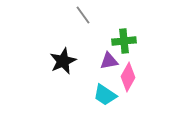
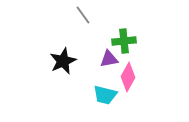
purple triangle: moved 2 px up
cyan trapezoid: rotated 20 degrees counterclockwise
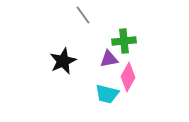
cyan trapezoid: moved 2 px right, 1 px up
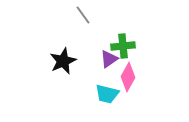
green cross: moved 1 px left, 5 px down
purple triangle: rotated 24 degrees counterclockwise
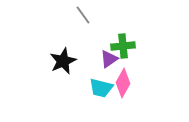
pink diamond: moved 5 px left, 6 px down
cyan trapezoid: moved 6 px left, 6 px up
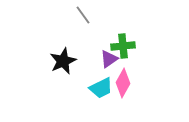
cyan trapezoid: rotated 40 degrees counterclockwise
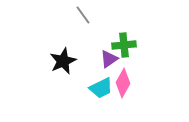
green cross: moved 1 px right, 1 px up
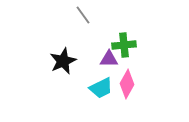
purple triangle: rotated 36 degrees clockwise
pink diamond: moved 4 px right, 1 px down
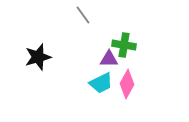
green cross: rotated 15 degrees clockwise
black star: moved 25 px left, 4 px up; rotated 8 degrees clockwise
cyan trapezoid: moved 5 px up
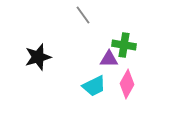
cyan trapezoid: moved 7 px left, 3 px down
